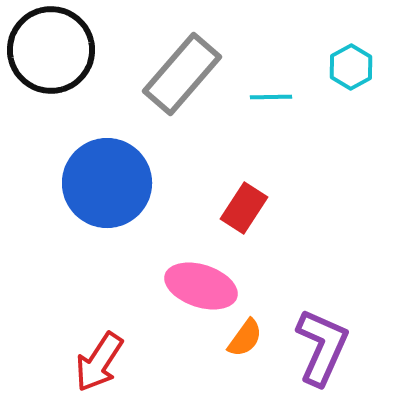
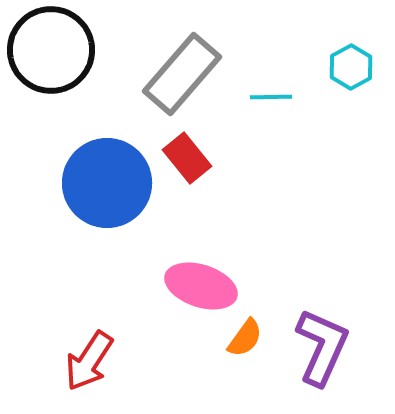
red rectangle: moved 57 px left, 50 px up; rotated 72 degrees counterclockwise
red arrow: moved 10 px left, 1 px up
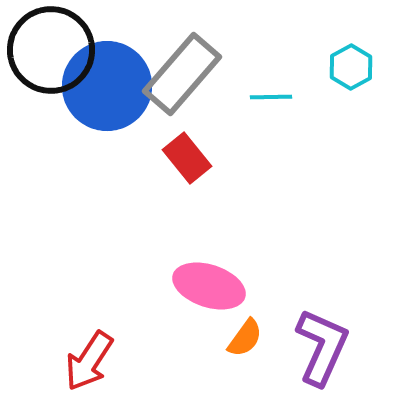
blue circle: moved 97 px up
pink ellipse: moved 8 px right
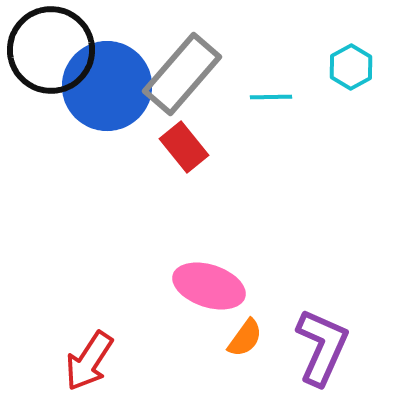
red rectangle: moved 3 px left, 11 px up
